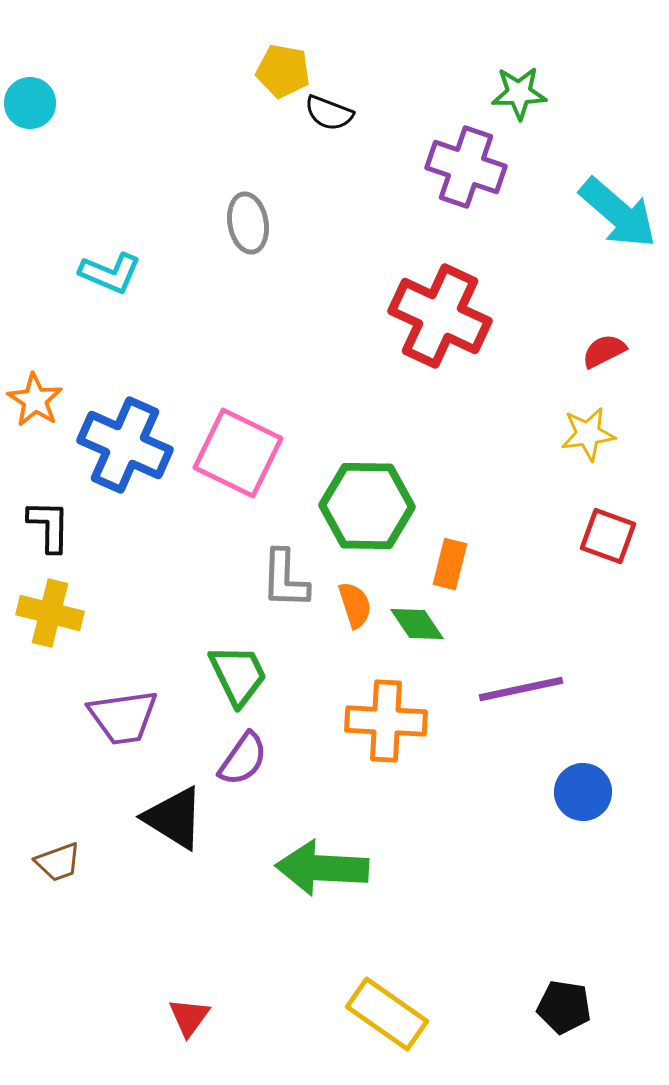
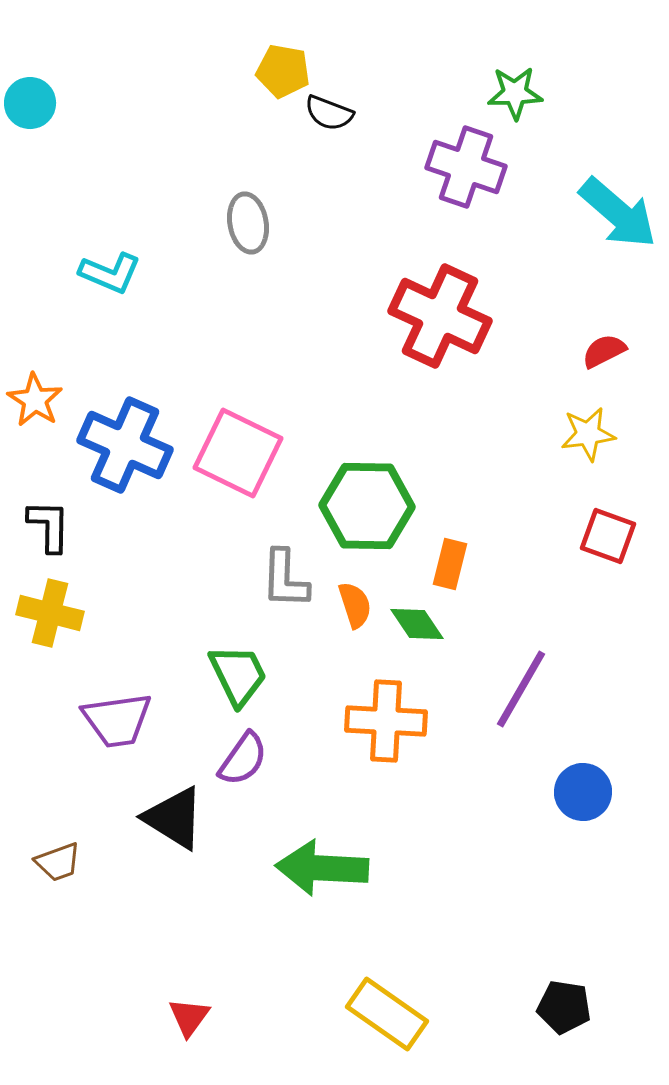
green star: moved 4 px left
purple line: rotated 48 degrees counterclockwise
purple trapezoid: moved 6 px left, 3 px down
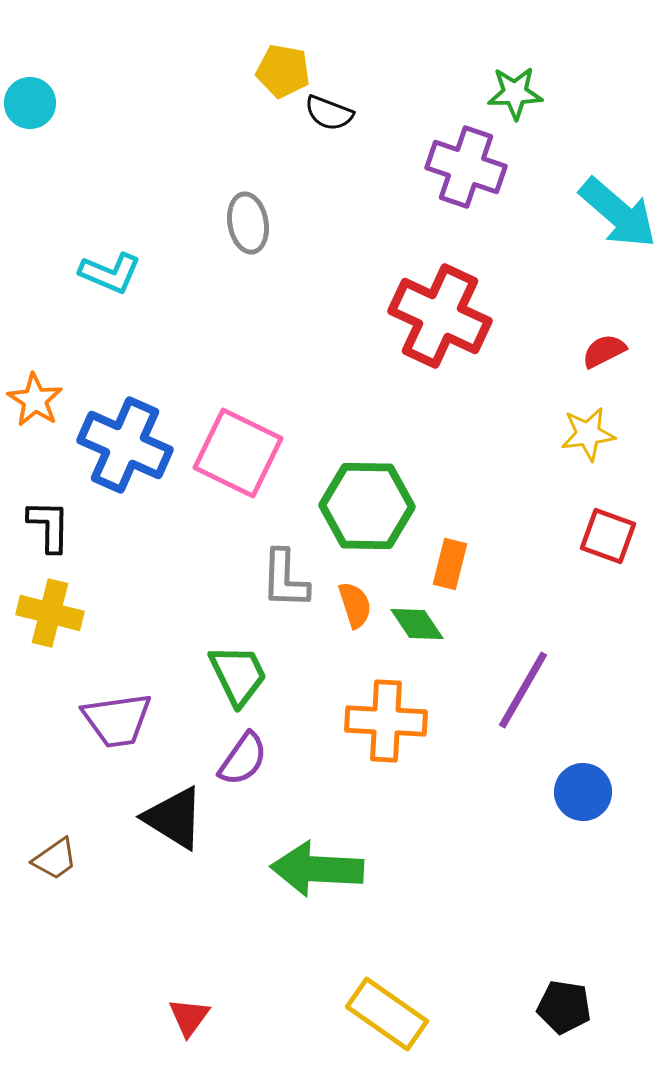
purple line: moved 2 px right, 1 px down
brown trapezoid: moved 3 px left, 3 px up; rotated 15 degrees counterclockwise
green arrow: moved 5 px left, 1 px down
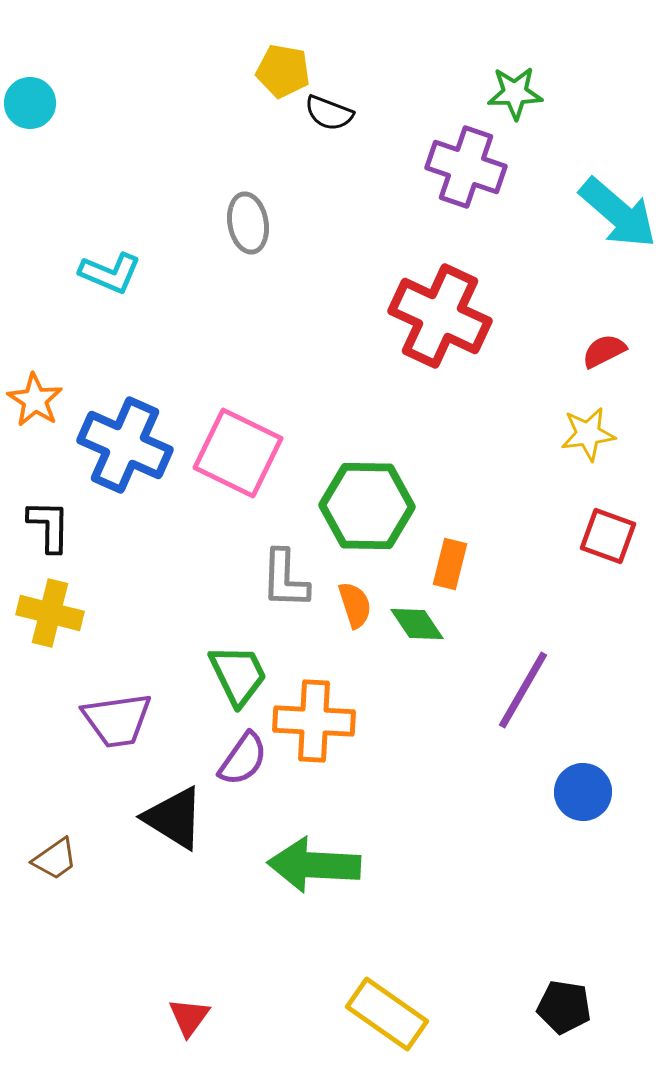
orange cross: moved 72 px left
green arrow: moved 3 px left, 4 px up
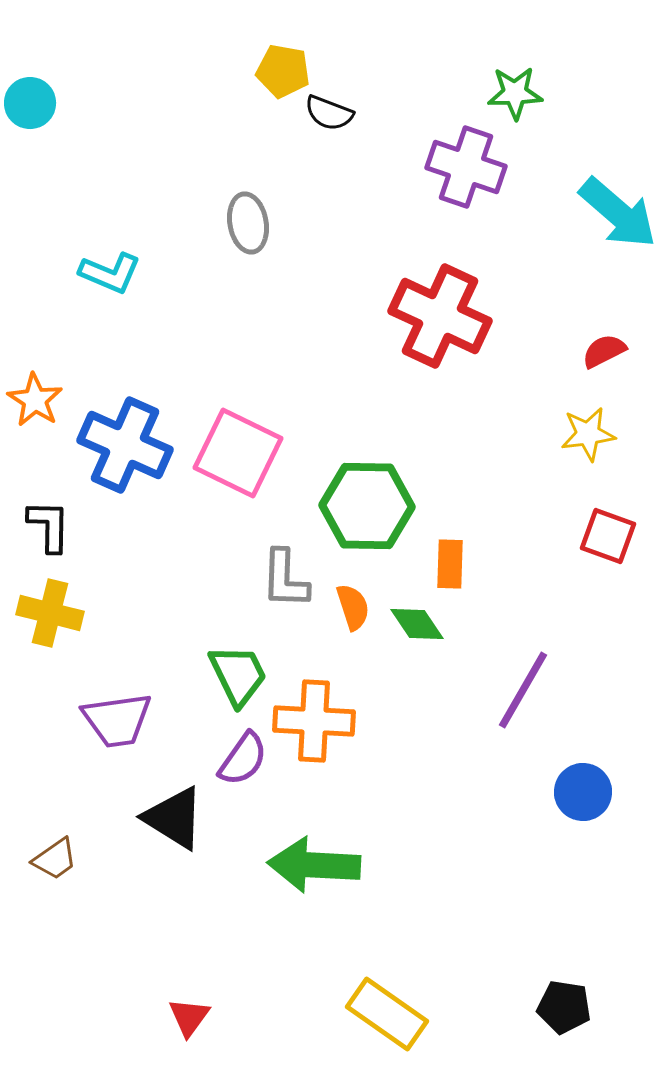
orange rectangle: rotated 12 degrees counterclockwise
orange semicircle: moved 2 px left, 2 px down
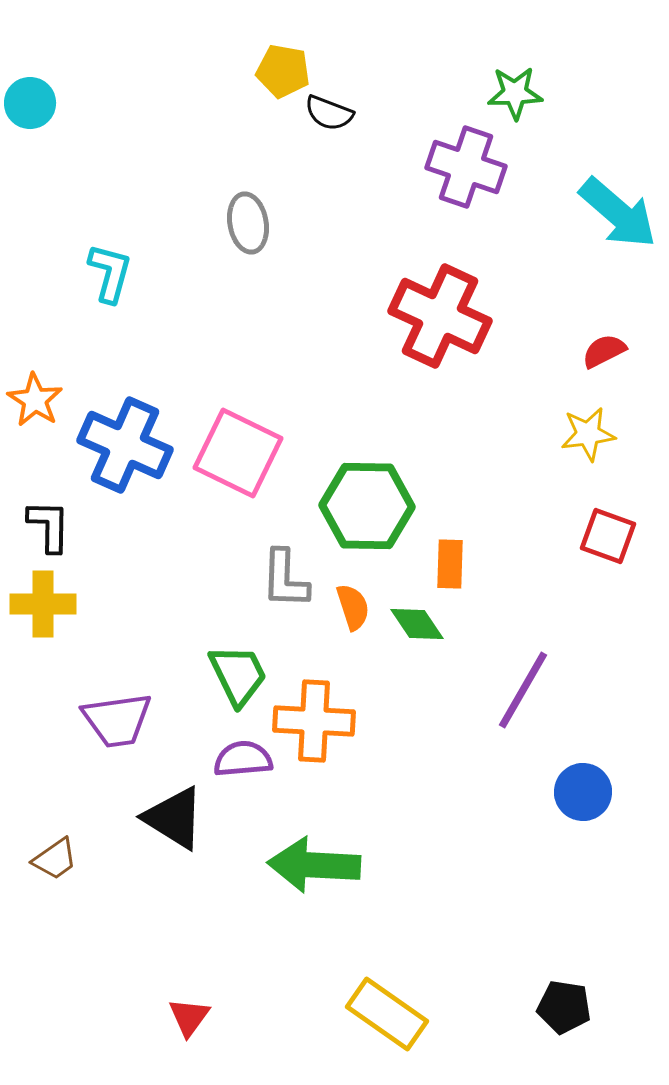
cyan L-shape: rotated 98 degrees counterclockwise
yellow cross: moved 7 px left, 9 px up; rotated 14 degrees counterclockwise
purple semicircle: rotated 130 degrees counterclockwise
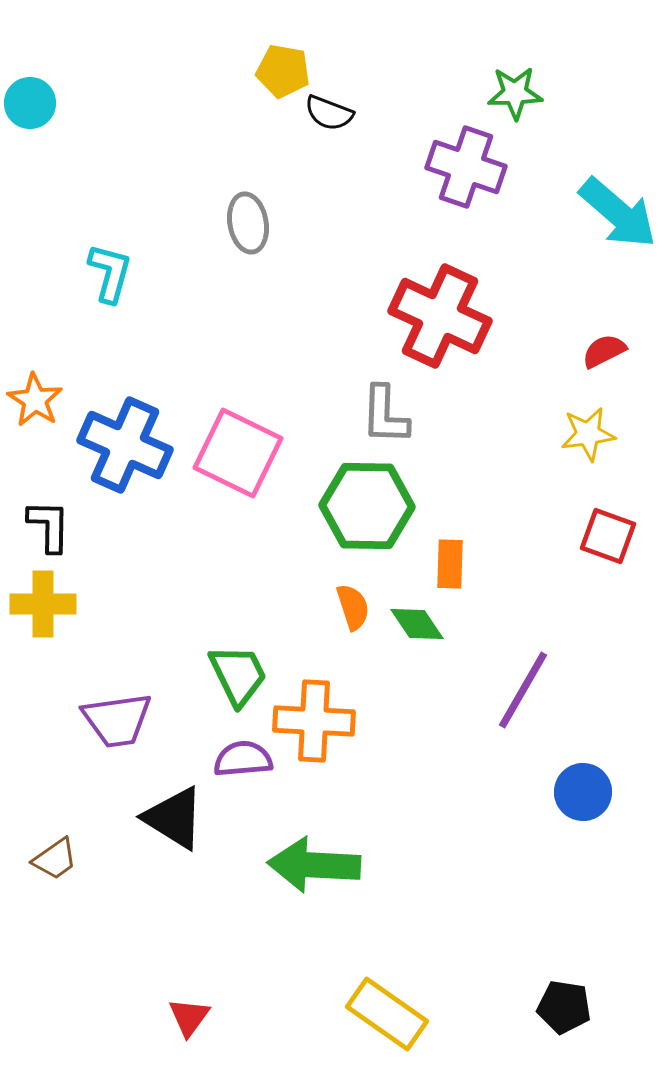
gray L-shape: moved 100 px right, 164 px up
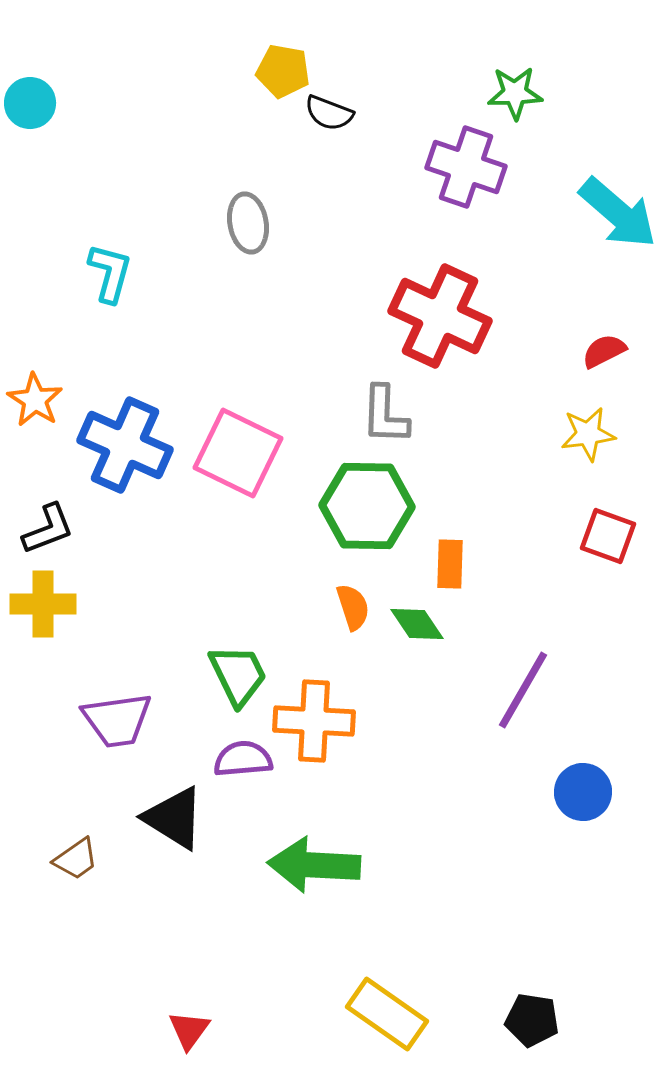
black L-shape: moved 1 px left, 3 px down; rotated 68 degrees clockwise
brown trapezoid: moved 21 px right
black pentagon: moved 32 px left, 13 px down
red triangle: moved 13 px down
